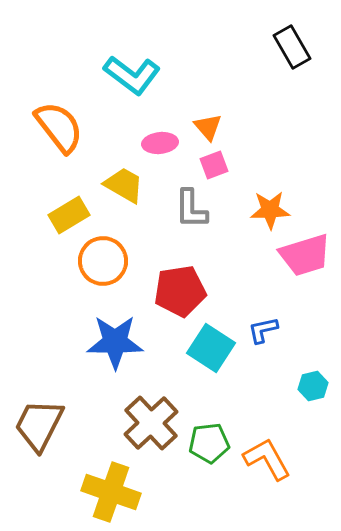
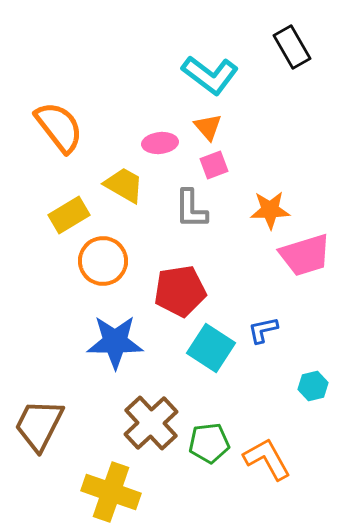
cyan L-shape: moved 78 px right
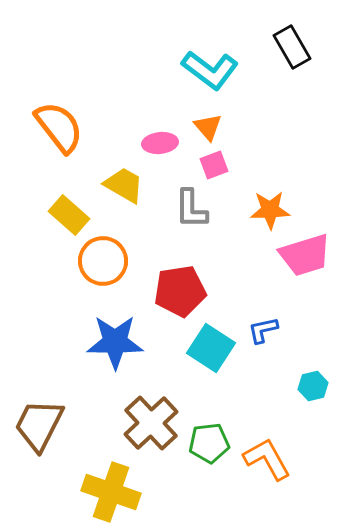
cyan L-shape: moved 5 px up
yellow rectangle: rotated 72 degrees clockwise
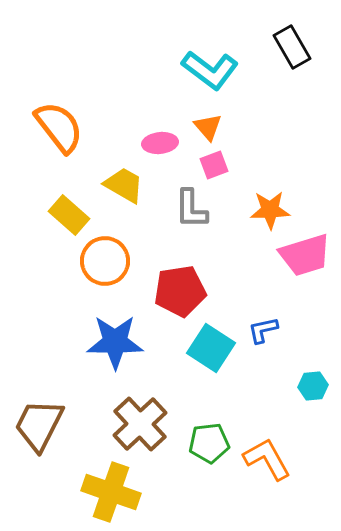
orange circle: moved 2 px right
cyan hexagon: rotated 8 degrees clockwise
brown cross: moved 11 px left, 1 px down
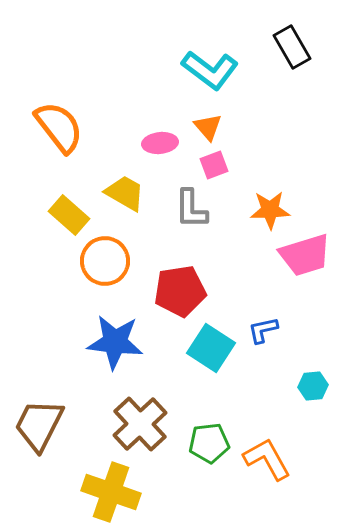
yellow trapezoid: moved 1 px right, 8 px down
blue star: rotated 6 degrees clockwise
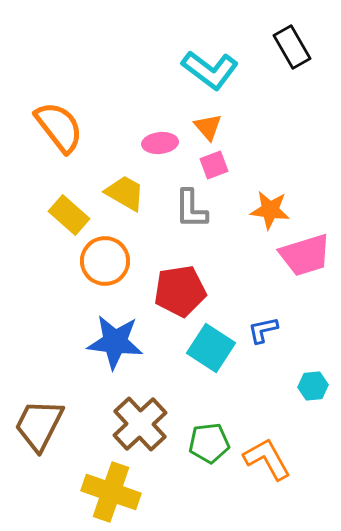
orange star: rotated 9 degrees clockwise
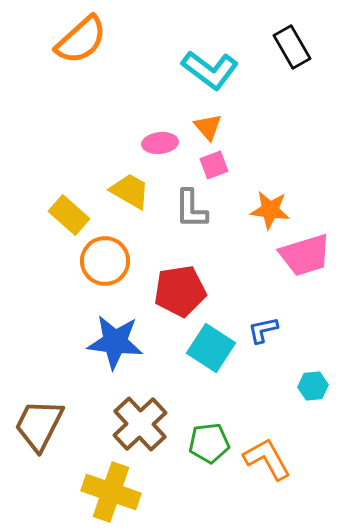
orange semicircle: moved 22 px right, 87 px up; rotated 86 degrees clockwise
yellow trapezoid: moved 5 px right, 2 px up
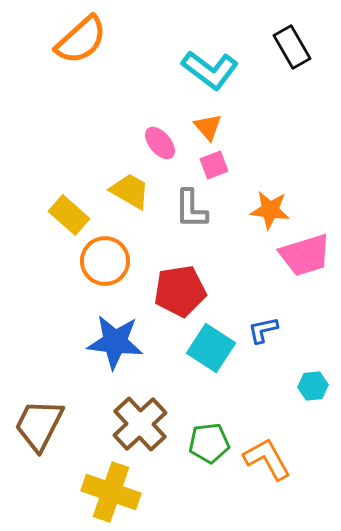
pink ellipse: rotated 56 degrees clockwise
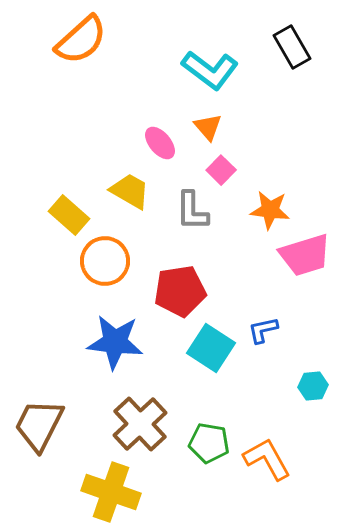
pink square: moved 7 px right, 5 px down; rotated 24 degrees counterclockwise
gray L-shape: moved 1 px right, 2 px down
green pentagon: rotated 15 degrees clockwise
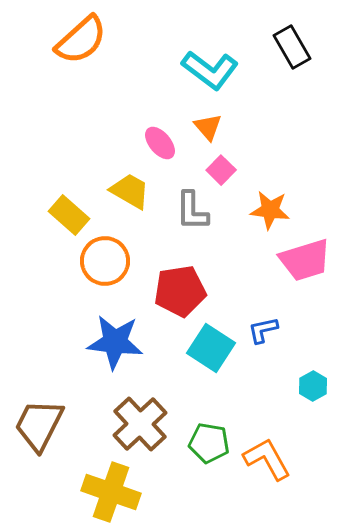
pink trapezoid: moved 5 px down
cyan hexagon: rotated 24 degrees counterclockwise
